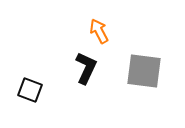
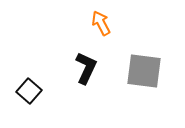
orange arrow: moved 2 px right, 8 px up
black square: moved 1 px left, 1 px down; rotated 20 degrees clockwise
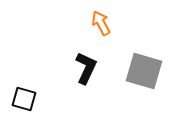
gray square: rotated 9 degrees clockwise
black square: moved 5 px left, 8 px down; rotated 25 degrees counterclockwise
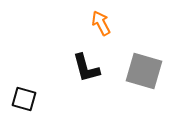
black L-shape: rotated 140 degrees clockwise
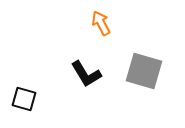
black L-shape: moved 6 px down; rotated 16 degrees counterclockwise
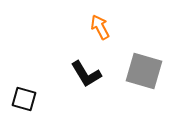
orange arrow: moved 1 px left, 4 px down
